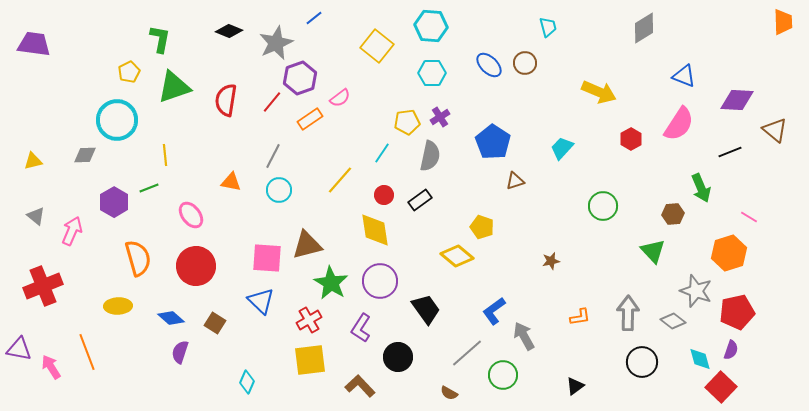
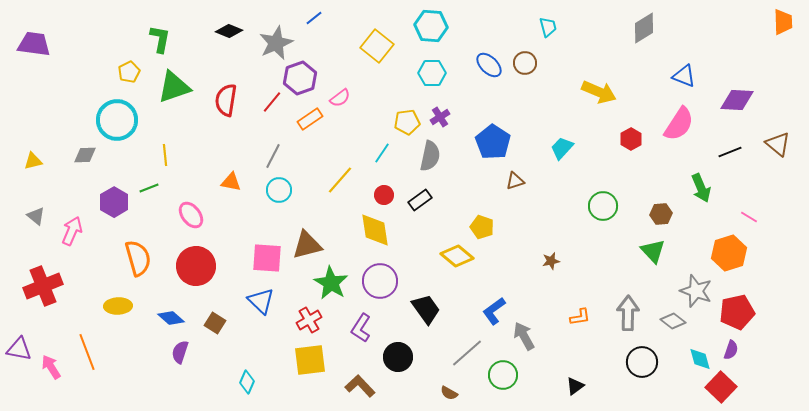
brown triangle at (775, 130): moved 3 px right, 14 px down
brown hexagon at (673, 214): moved 12 px left
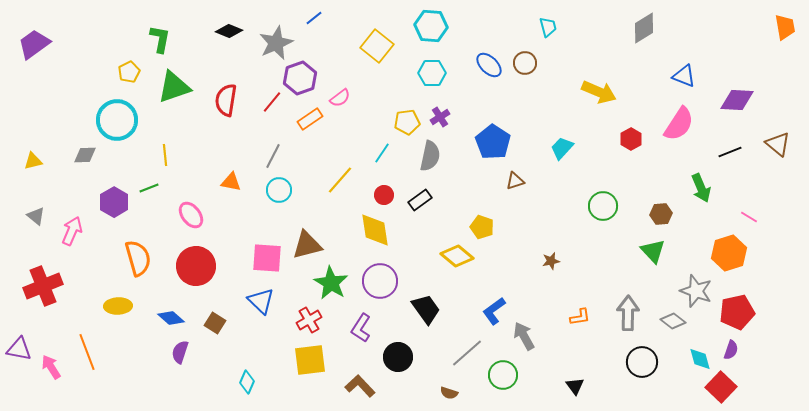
orange trapezoid at (783, 22): moved 2 px right, 5 px down; rotated 8 degrees counterclockwise
purple trapezoid at (34, 44): rotated 44 degrees counterclockwise
black triangle at (575, 386): rotated 30 degrees counterclockwise
brown semicircle at (449, 393): rotated 12 degrees counterclockwise
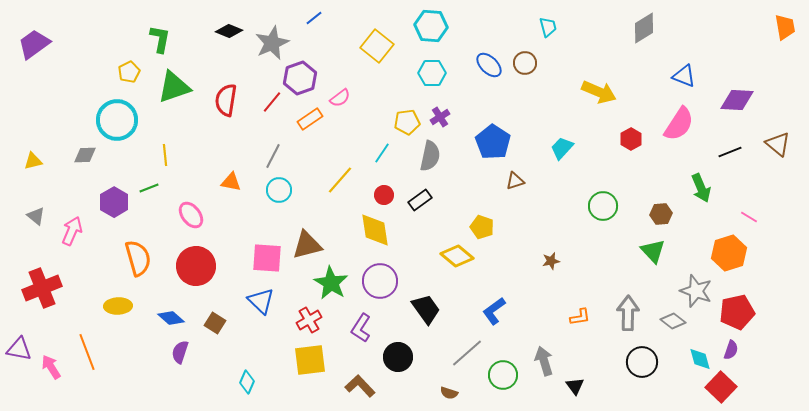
gray star at (276, 43): moved 4 px left
red cross at (43, 286): moved 1 px left, 2 px down
gray arrow at (524, 336): moved 20 px right, 25 px down; rotated 12 degrees clockwise
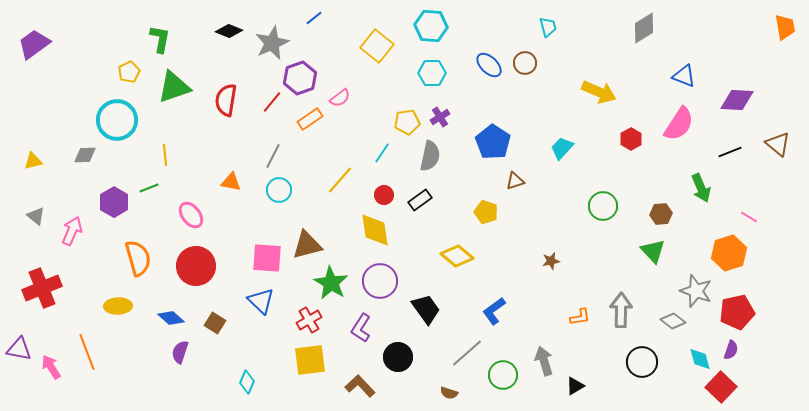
yellow pentagon at (482, 227): moved 4 px right, 15 px up
gray arrow at (628, 313): moved 7 px left, 3 px up
black triangle at (575, 386): rotated 36 degrees clockwise
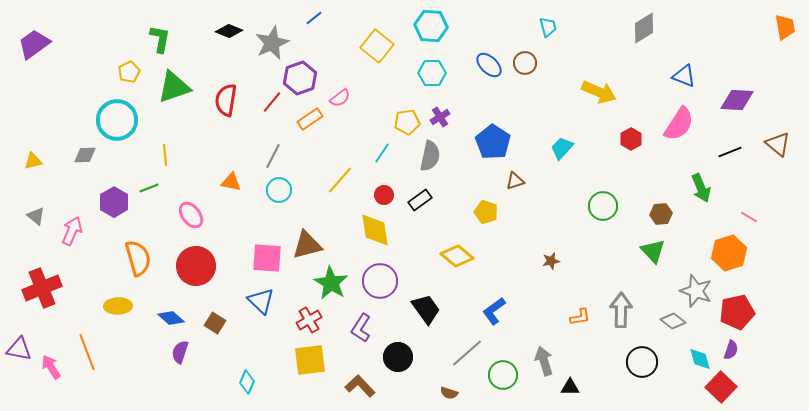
black triangle at (575, 386): moved 5 px left, 1 px down; rotated 30 degrees clockwise
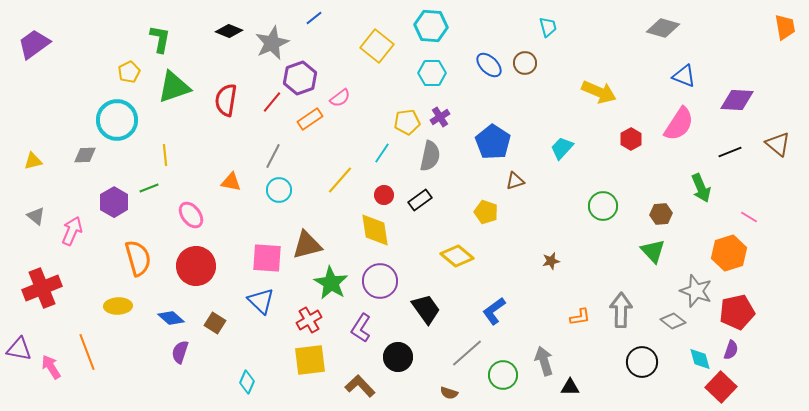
gray diamond at (644, 28): moved 19 px right; rotated 48 degrees clockwise
